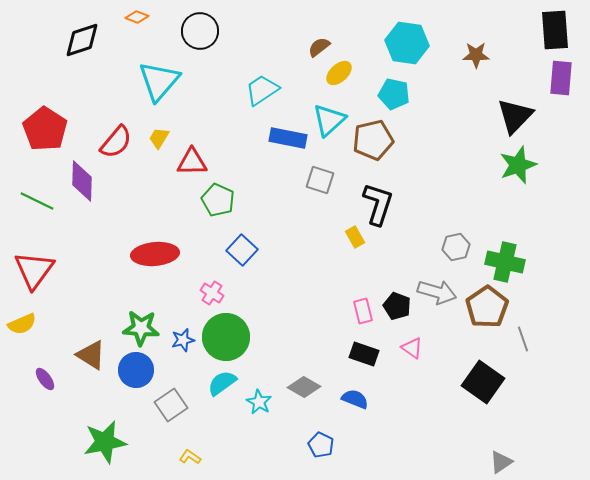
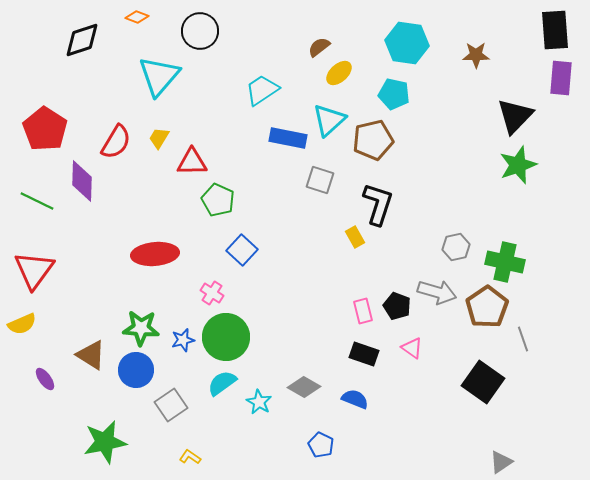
cyan triangle at (159, 81): moved 5 px up
red semicircle at (116, 142): rotated 9 degrees counterclockwise
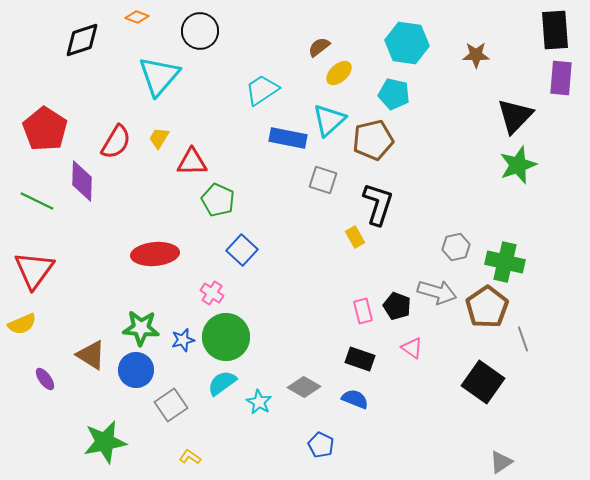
gray square at (320, 180): moved 3 px right
black rectangle at (364, 354): moved 4 px left, 5 px down
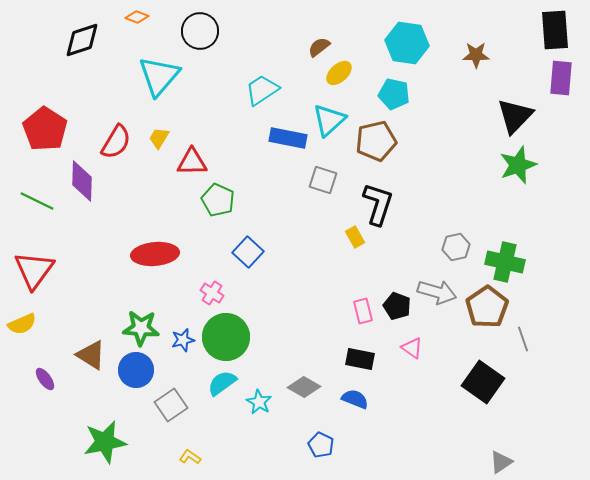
brown pentagon at (373, 140): moved 3 px right, 1 px down
blue square at (242, 250): moved 6 px right, 2 px down
black rectangle at (360, 359): rotated 8 degrees counterclockwise
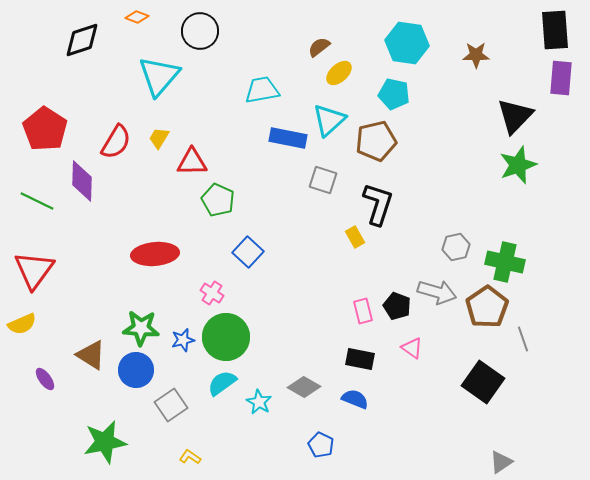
cyan trapezoid at (262, 90): rotated 24 degrees clockwise
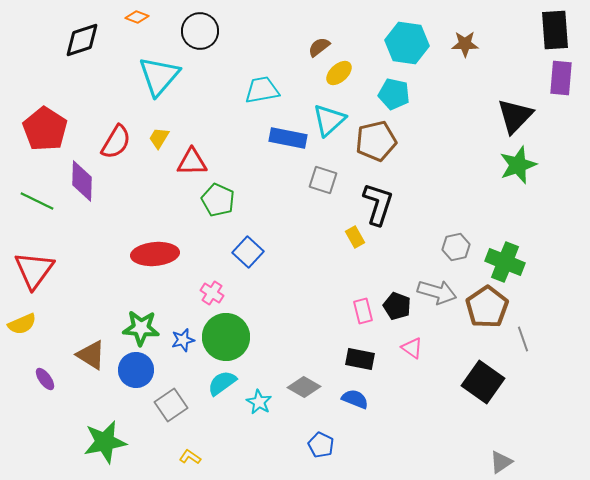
brown star at (476, 55): moved 11 px left, 11 px up
green cross at (505, 262): rotated 9 degrees clockwise
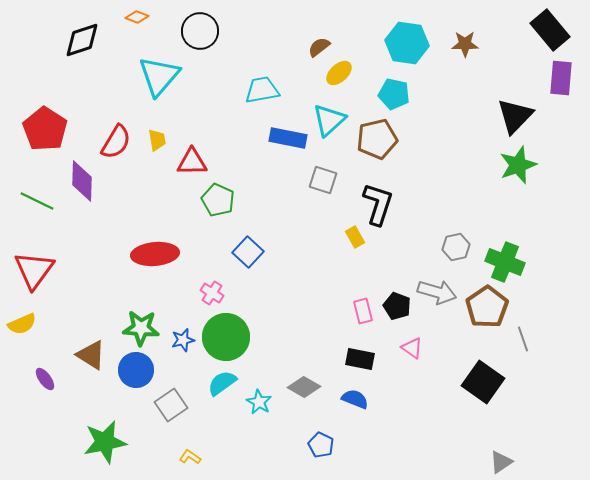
black rectangle at (555, 30): moved 5 px left; rotated 36 degrees counterclockwise
yellow trapezoid at (159, 138): moved 2 px left, 2 px down; rotated 140 degrees clockwise
brown pentagon at (376, 141): moved 1 px right, 2 px up
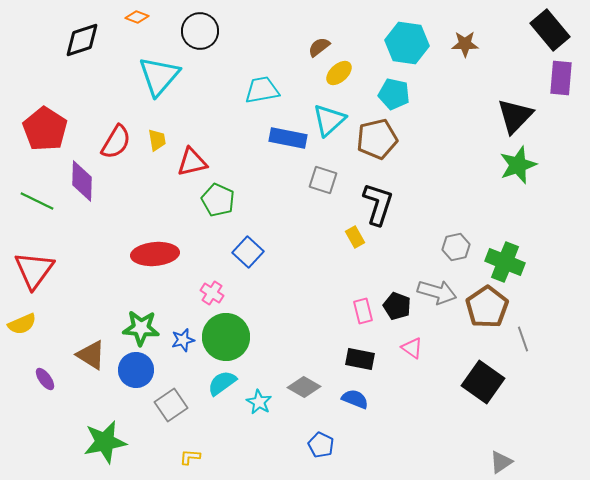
red triangle at (192, 162): rotated 12 degrees counterclockwise
yellow L-shape at (190, 457): rotated 30 degrees counterclockwise
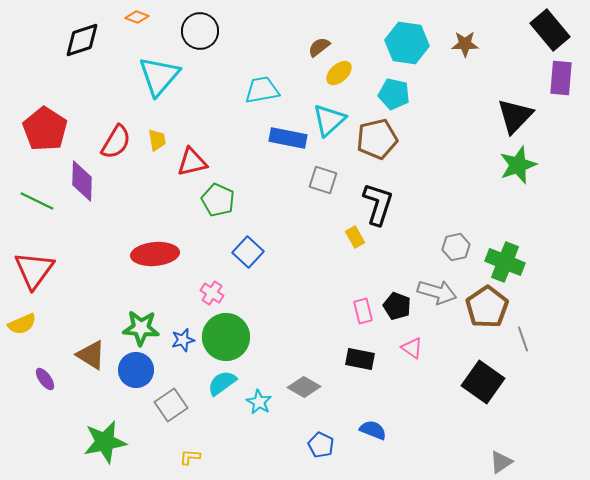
blue semicircle at (355, 399): moved 18 px right, 31 px down
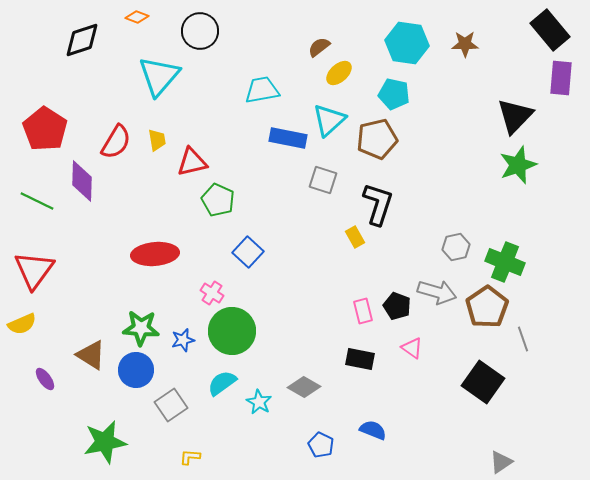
green circle at (226, 337): moved 6 px right, 6 px up
